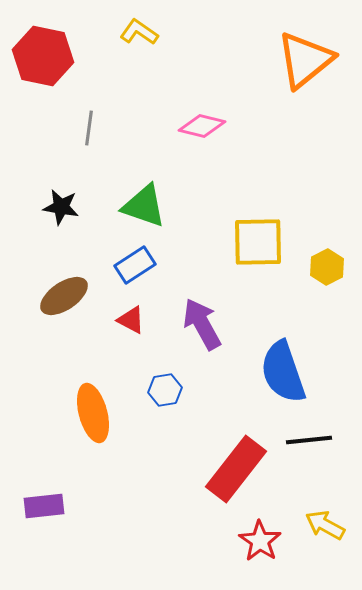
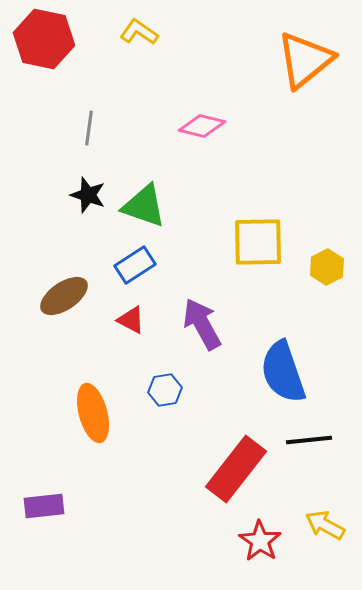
red hexagon: moved 1 px right, 17 px up
black star: moved 27 px right, 12 px up; rotated 9 degrees clockwise
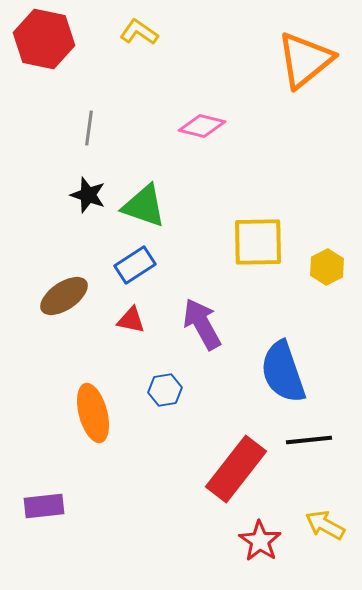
red triangle: rotated 16 degrees counterclockwise
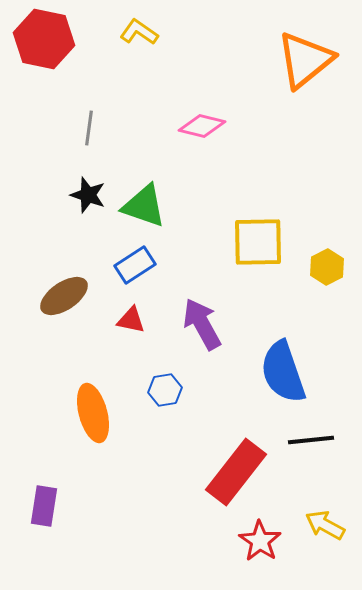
black line: moved 2 px right
red rectangle: moved 3 px down
purple rectangle: rotated 75 degrees counterclockwise
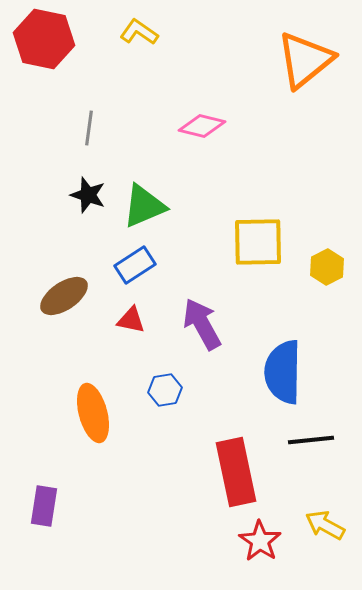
green triangle: rotated 42 degrees counterclockwise
blue semicircle: rotated 20 degrees clockwise
red rectangle: rotated 50 degrees counterclockwise
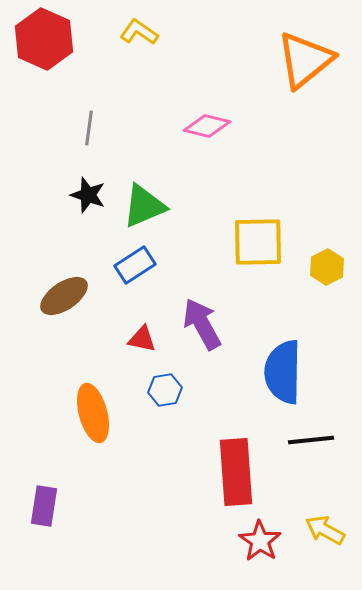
red hexagon: rotated 12 degrees clockwise
pink diamond: moved 5 px right
red triangle: moved 11 px right, 19 px down
red rectangle: rotated 8 degrees clockwise
yellow arrow: moved 5 px down
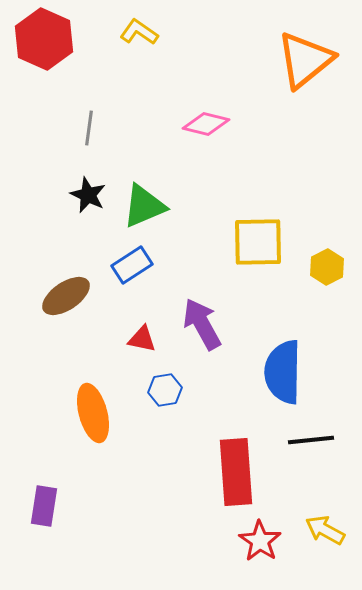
pink diamond: moved 1 px left, 2 px up
black star: rotated 6 degrees clockwise
blue rectangle: moved 3 px left
brown ellipse: moved 2 px right
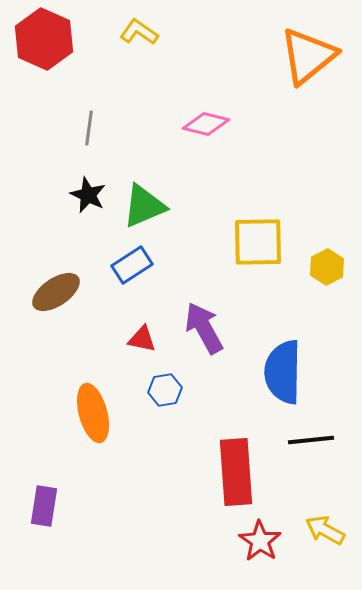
orange triangle: moved 3 px right, 4 px up
brown ellipse: moved 10 px left, 4 px up
purple arrow: moved 2 px right, 4 px down
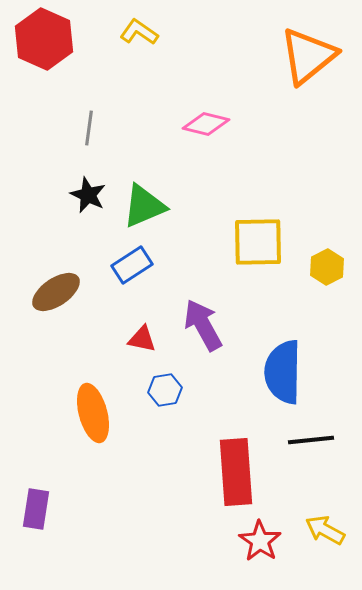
purple arrow: moved 1 px left, 3 px up
purple rectangle: moved 8 px left, 3 px down
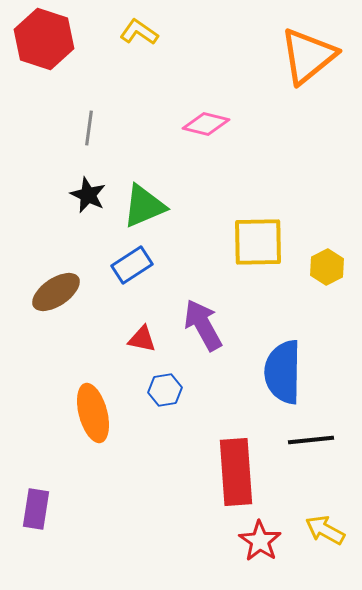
red hexagon: rotated 6 degrees counterclockwise
